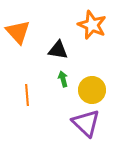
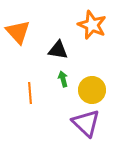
orange line: moved 3 px right, 2 px up
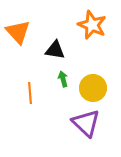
black triangle: moved 3 px left
yellow circle: moved 1 px right, 2 px up
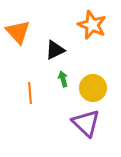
black triangle: rotated 35 degrees counterclockwise
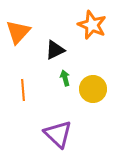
orange triangle: rotated 24 degrees clockwise
green arrow: moved 2 px right, 1 px up
yellow circle: moved 1 px down
orange line: moved 7 px left, 3 px up
purple triangle: moved 28 px left, 11 px down
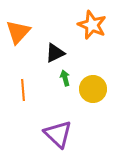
black triangle: moved 3 px down
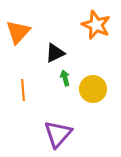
orange star: moved 4 px right
purple triangle: rotated 28 degrees clockwise
